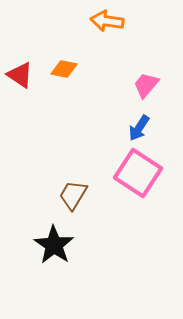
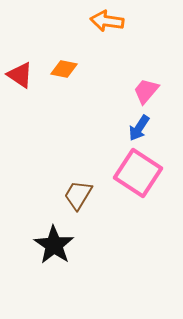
pink trapezoid: moved 6 px down
brown trapezoid: moved 5 px right
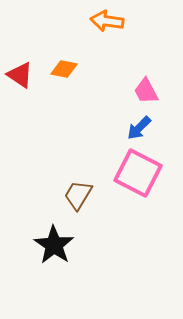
pink trapezoid: rotated 68 degrees counterclockwise
blue arrow: rotated 12 degrees clockwise
pink square: rotated 6 degrees counterclockwise
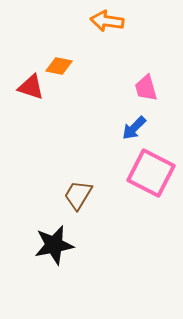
orange diamond: moved 5 px left, 3 px up
red triangle: moved 11 px right, 12 px down; rotated 16 degrees counterclockwise
pink trapezoid: moved 3 px up; rotated 12 degrees clockwise
blue arrow: moved 5 px left
pink square: moved 13 px right
black star: rotated 27 degrees clockwise
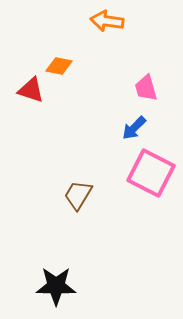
red triangle: moved 3 px down
black star: moved 2 px right, 41 px down; rotated 12 degrees clockwise
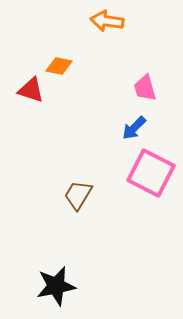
pink trapezoid: moved 1 px left
black star: rotated 12 degrees counterclockwise
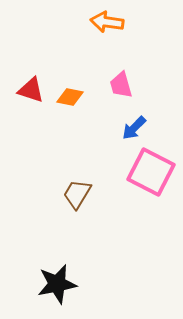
orange arrow: moved 1 px down
orange diamond: moved 11 px right, 31 px down
pink trapezoid: moved 24 px left, 3 px up
pink square: moved 1 px up
brown trapezoid: moved 1 px left, 1 px up
black star: moved 1 px right, 2 px up
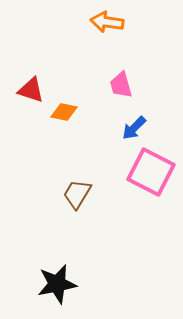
orange diamond: moved 6 px left, 15 px down
